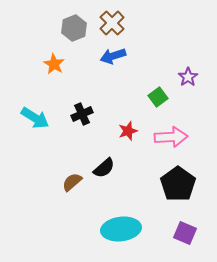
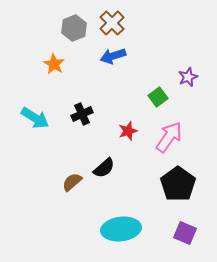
purple star: rotated 12 degrees clockwise
pink arrow: moved 2 px left; rotated 52 degrees counterclockwise
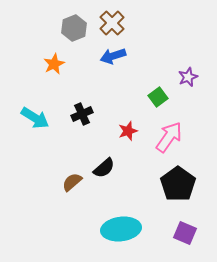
orange star: rotated 15 degrees clockwise
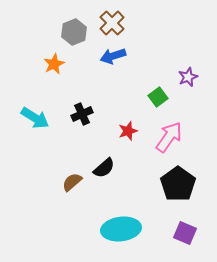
gray hexagon: moved 4 px down
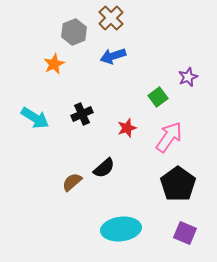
brown cross: moved 1 px left, 5 px up
red star: moved 1 px left, 3 px up
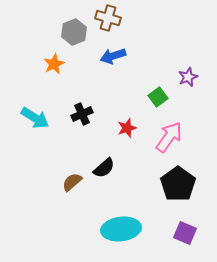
brown cross: moved 3 px left; rotated 30 degrees counterclockwise
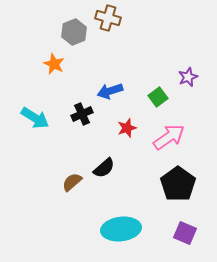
blue arrow: moved 3 px left, 35 px down
orange star: rotated 20 degrees counterclockwise
pink arrow: rotated 20 degrees clockwise
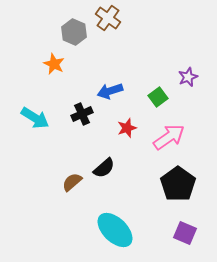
brown cross: rotated 20 degrees clockwise
gray hexagon: rotated 15 degrees counterclockwise
cyan ellipse: moved 6 px left, 1 px down; rotated 51 degrees clockwise
